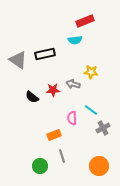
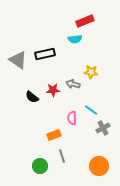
cyan semicircle: moved 1 px up
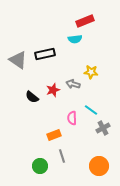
red star: rotated 16 degrees counterclockwise
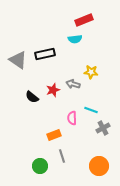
red rectangle: moved 1 px left, 1 px up
cyan line: rotated 16 degrees counterclockwise
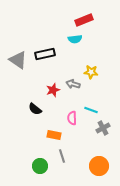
black semicircle: moved 3 px right, 12 px down
orange rectangle: rotated 32 degrees clockwise
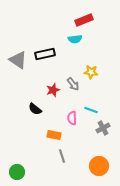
gray arrow: rotated 144 degrees counterclockwise
green circle: moved 23 px left, 6 px down
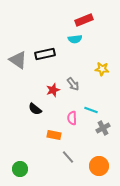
yellow star: moved 11 px right, 3 px up
gray line: moved 6 px right, 1 px down; rotated 24 degrees counterclockwise
green circle: moved 3 px right, 3 px up
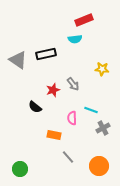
black rectangle: moved 1 px right
black semicircle: moved 2 px up
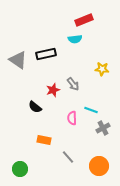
orange rectangle: moved 10 px left, 5 px down
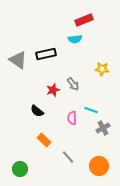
black semicircle: moved 2 px right, 4 px down
orange rectangle: rotated 32 degrees clockwise
